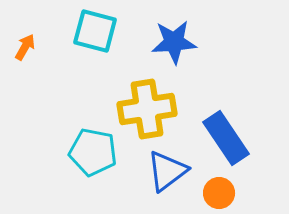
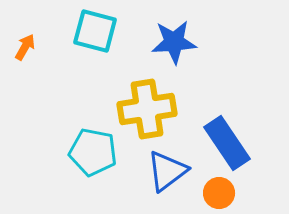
blue rectangle: moved 1 px right, 5 px down
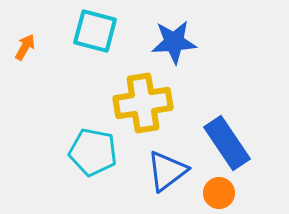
yellow cross: moved 4 px left, 6 px up
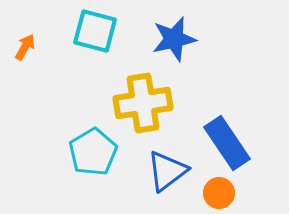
blue star: moved 3 px up; rotated 9 degrees counterclockwise
cyan pentagon: rotated 30 degrees clockwise
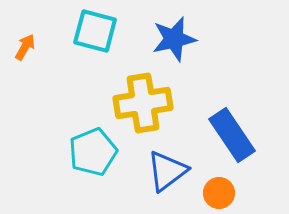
blue rectangle: moved 5 px right, 8 px up
cyan pentagon: rotated 9 degrees clockwise
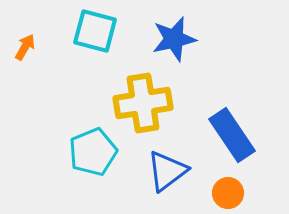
orange circle: moved 9 px right
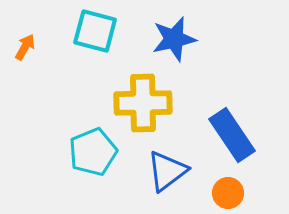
yellow cross: rotated 8 degrees clockwise
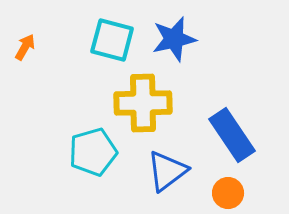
cyan square: moved 17 px right, 9 px down
cyan pentagon: rotated 6 degrees clockwise
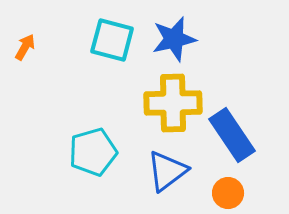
yellow cross: moved 30 px right
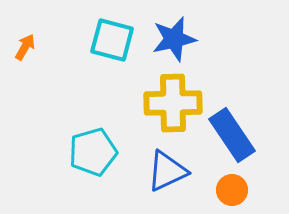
blue triangle: rotated 12 degrees clockwise
orange circle: moved 4 px right, 3 px up
